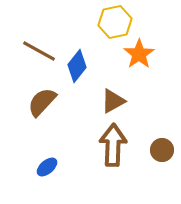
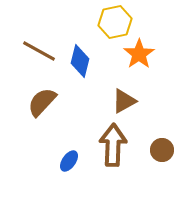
blue diamond: moved 3 px right, 5 px up; rotated 24 degrees counterclockwise
brown triangle: moved 11 px right
blue ellipse: moved 22 px right, 6 px up; rotated 15 degrees counterclockwise
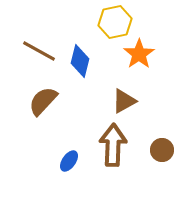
brown semicircle: moved 1 px right, 1 px up
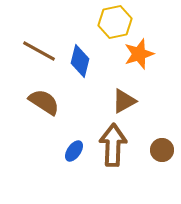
orange star: rotated 16 degrees clockwise
brown semicircle: moved 1 px right, 1 px down; rotated 80 degrees clockwise
blue ellipse: moved 5 px right, 10 px up
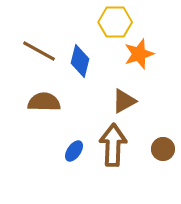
yellow hexagon: rotated 12 degrees clockwise
brown semicircle: rotated 32 degrees counterclockwise
brown circle: moved 1 px right, 1 px up
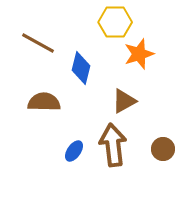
brown line: moved 1 px left, 8 px up
blue diamond: moved 1 px right, 7 px down
brown arrow: rotated 9 degrees counterclockwise
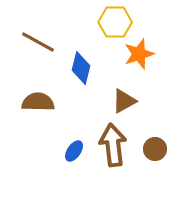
brown line: moved 1 px up
brown semicircle: moved 6 px left
brown circle: moved 8 px left
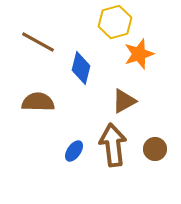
yellow hexagon: rotated 16 degrees counterclockwise
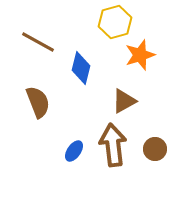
orange star: moved 1 px right, 1 px down
brown semicircle: rotated 68 degrees clockwise
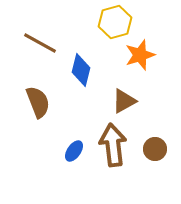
brown line: moved 2 px right, 1 px down
blue diamond: moved 2 px down
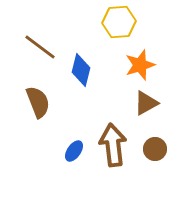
yellow hexagon: moved 4 px right; rotated 12 degrees clockwise
brown line: moved 4 px down; rotated 8 degrees clockwise
orange star: moved 10 px down
brown triangle: moved 22 px right, 2 px down
